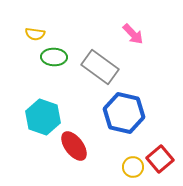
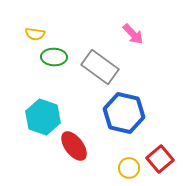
yellow circle: moved 4 px left, 1 px down
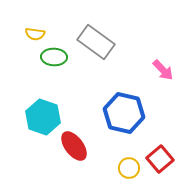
pink arrow: moved 30 px right, 36 px down
gray rectangle: moved 4 px left, 25 px up
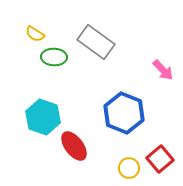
yellow semicircle: rotated 24 degrees clockwise
blue hexagon: rotated 9 degrees clockwise
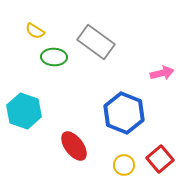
yellow semicircle: moved 3 px up
pink arrow: moved 1 px left, 3 px down; rotated 60 degrees counterclockwise
cyan hexagon: moved 19 px left, 6 px up
yellow circle: moved 5 px left, 3 px up
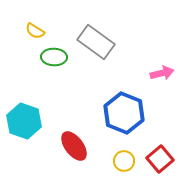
cyan hexagon: moved 10 px down
yellow circle: moved 4 px up
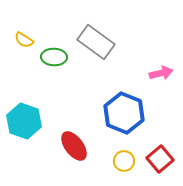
yellow semicircle: moved 11 px left, 9 px down
pink arrow: moved 1 px left
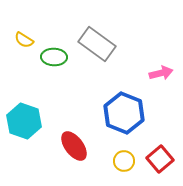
gray rectangle: moved 1 px right, 2 px down
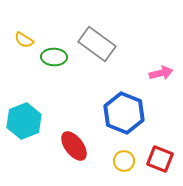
cyan hexagon: rotated 20 degrees clockwise
red square: rotated 28 degrees counterclockwise
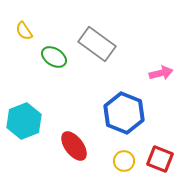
yellow semicircle: moved 9 px up; rotated 24 degrees clockwise
green ellipse: rotated 30 degrees clockwise
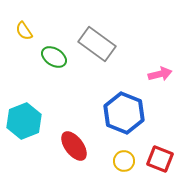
pink arrow: moved 1 px left, 1 px down
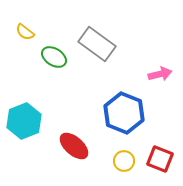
yellow semicircle: moved 1 px right, 1 px down; rotated 18 degrees counterclockwise
red ellipse: rotated 12 degrees counterclockwise
